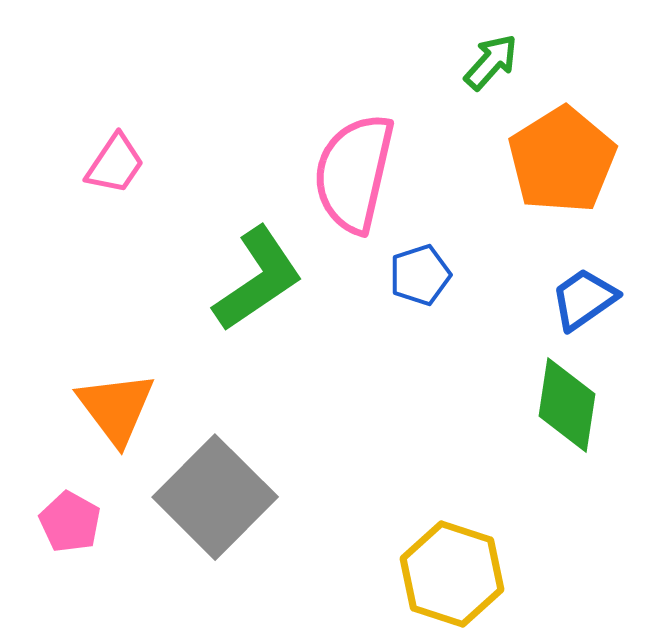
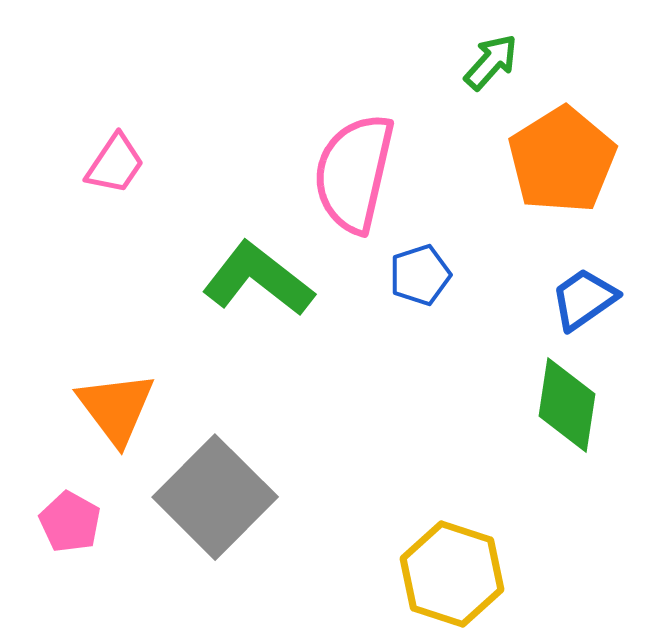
green L-shape: rotated 108 degrees counterclockwise
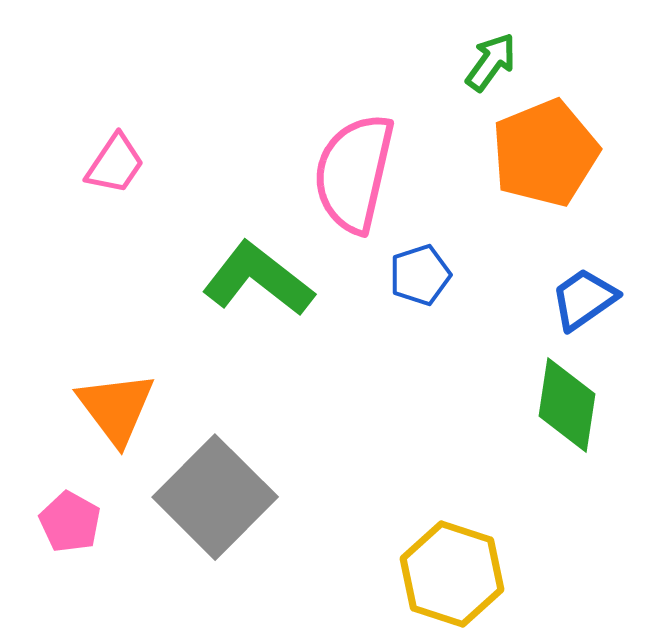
green arrow: rotated 6 degrees counterclockwise
orange pentagon: moved 17 px left, 7 px up; rotated 10 degrees clockwise
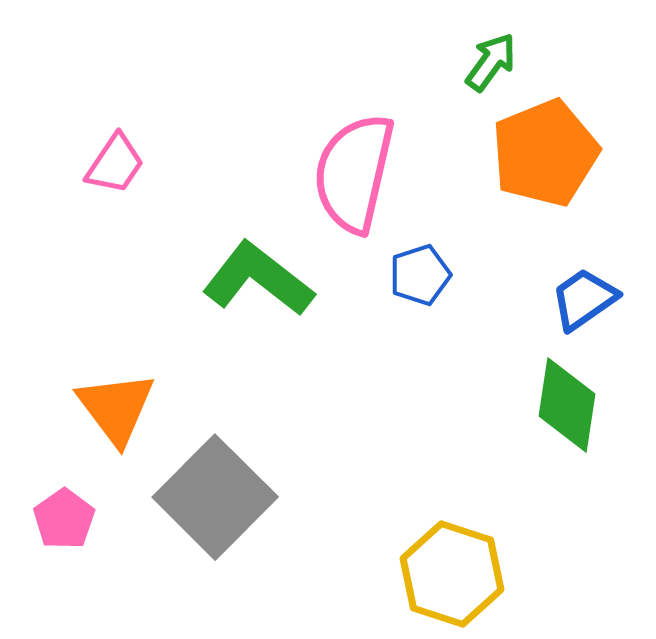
pink pentagon: moved 6 px left, 3 px up; rotated 8 degrees clockwise
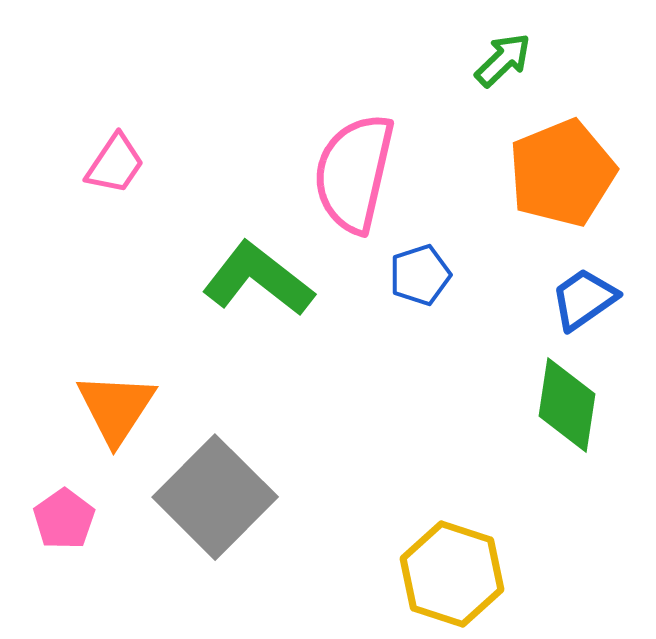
green arrow: moved 12 px right, 2 px up; rotated 10 degrees clockwise
orange pentagon: moved 17 px right, 20 px down
orange triangle: rotated 10 degrees clockwise
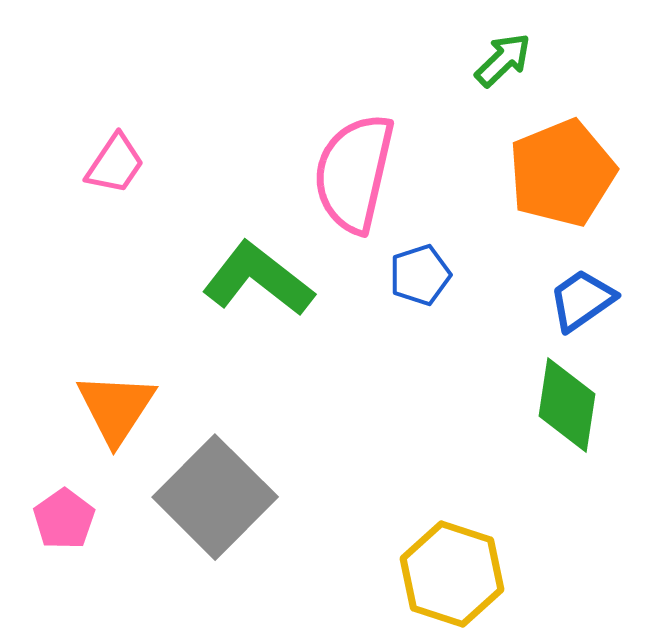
blue trapezoid: moved 2 px left, 1 px down
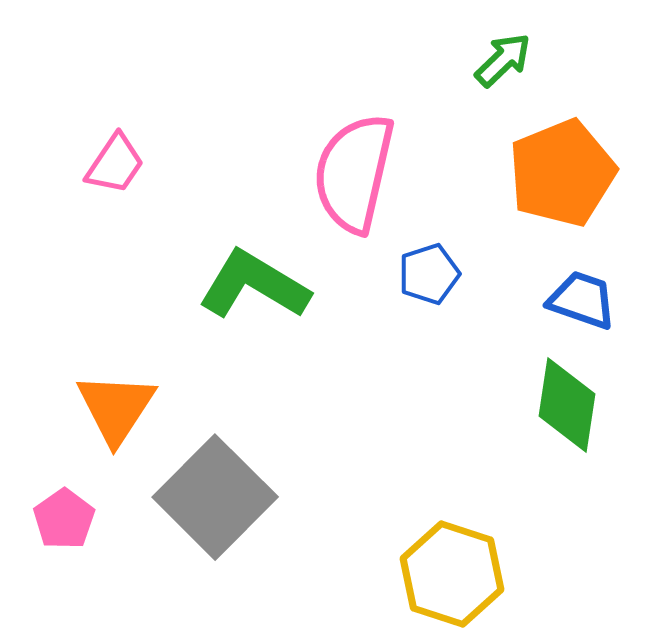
blue pentagon: moved 9 px right, 1 px up
green L-shape: moved 4 px left, 6 px down; rotated 7 degrees counterclockwise
blue trapezoid: rotated 54 degrees clockwise
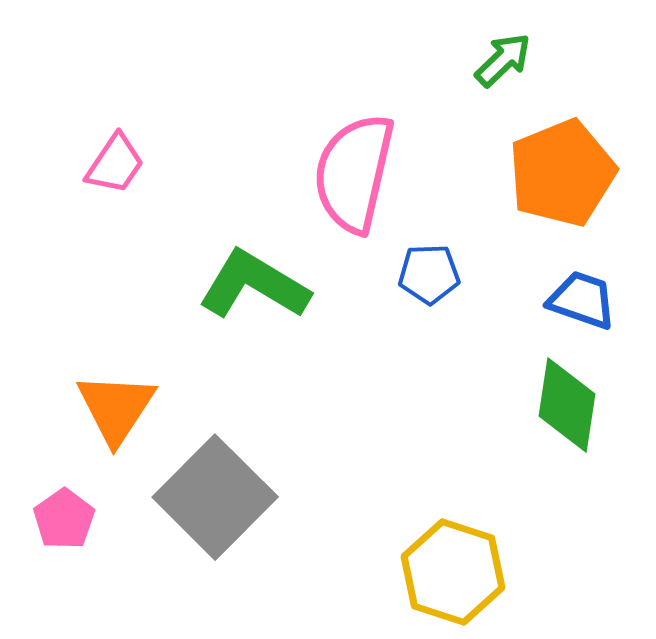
blue pentagon: rotated 16 degrees clockwise
yellow hexagon: moved 1 px right, 2 px up
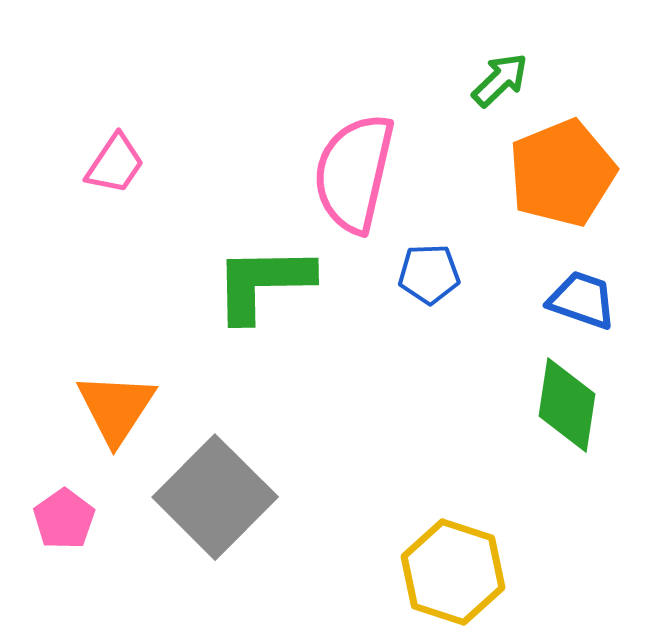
green arrow: moved 3 px left, 20 px down
green L-shape: moved 9 px right, 2 px up; rotated 32 degrees counterclockwise
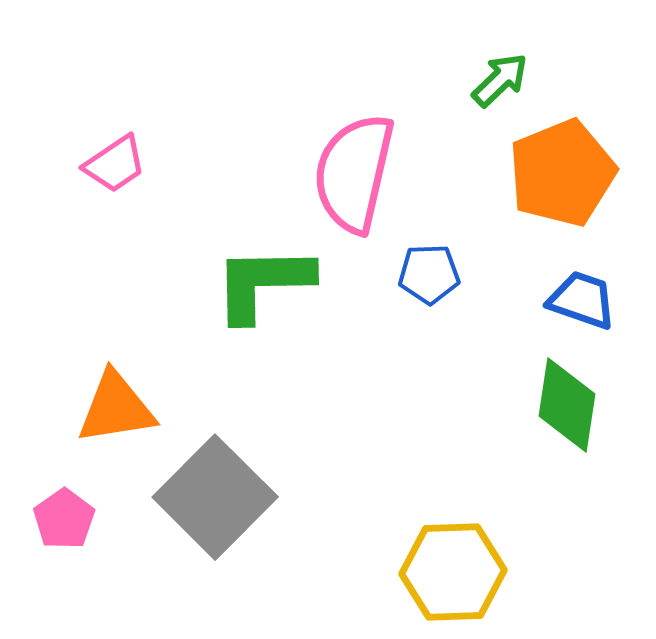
pink trapezoid: rotated 22 degrees clockwise
orange triangle: rotated 48 degrees clockwise
yellow hexagon: rotated 20 degrees counterclockwise
